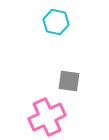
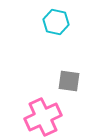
pink cross: moved 4 px left
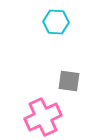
cyan hexagon: rotated 10 degrees counterclockwise
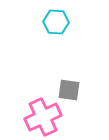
gray square: moved 9 px down
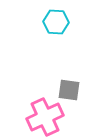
pink cross: moved 2 px right
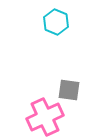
cyan hexagon: rotated 20 degrees clockwise
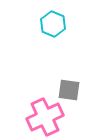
cyan hexagon: moved 3 px left, 2 px down
